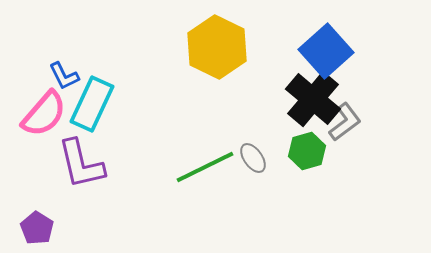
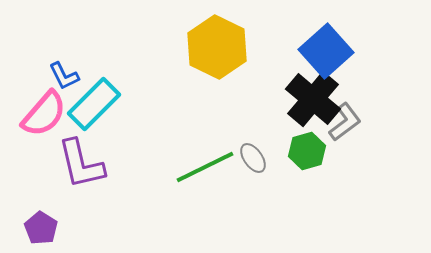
cyan rectangle: moved 2 px right; rotated 20 degrees clockwise
purple pentagon: moved 4 px right
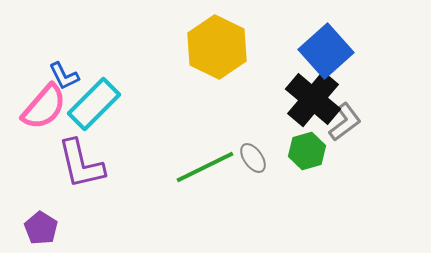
pink semicircle: moved 7 px up
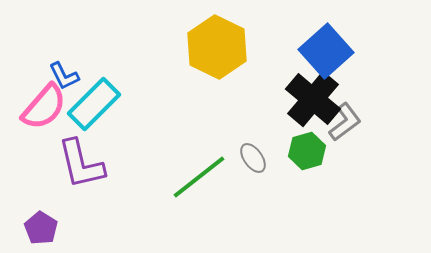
green line: moved 6 px left, 10 px down; rotated 12 degrees counterclockwise
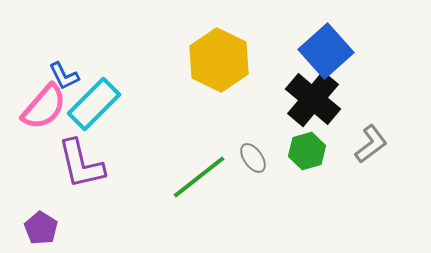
yellow hexagon: moved 2 px right, 13 px down
gray L-shape: moved 26 px right, 22 px down
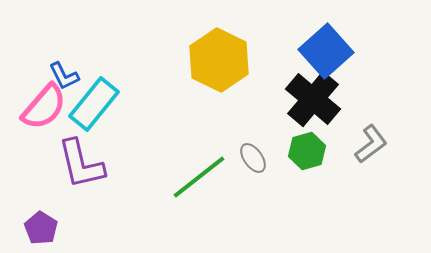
cyan rectangle: rotated 6 degrees counterclockwise
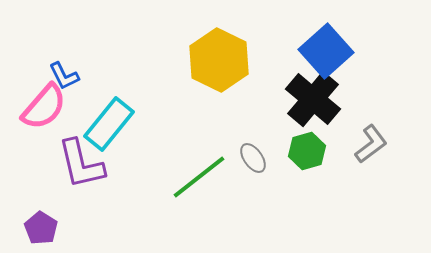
cyan rectangle: moved 15 px right, 20 px down
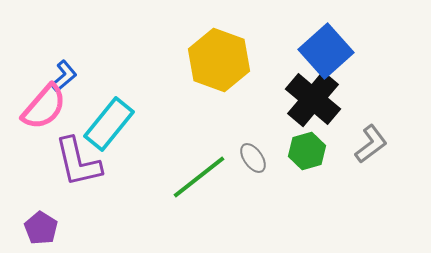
yellow hexagon: rotated 6 degrees counterclockwise
blue L-shape: rotated 104 degrees counterclockwise
purple L-shape: moved 3 px left, 2 px up
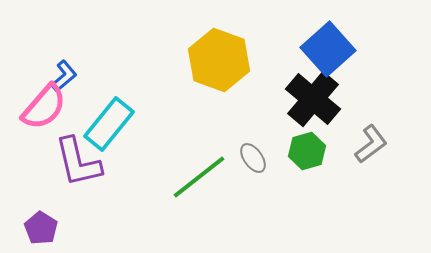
blue square: moved 2 px right, 2 px up
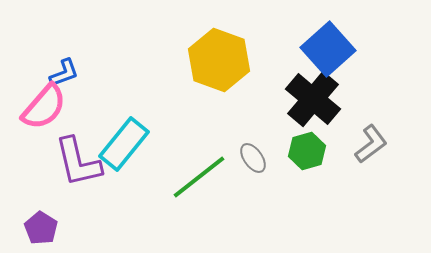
blue L-shape: moved 3 px up; rotated 20 degrees clockwise
cyan rectangle: moved 15 px right, 20 px down
